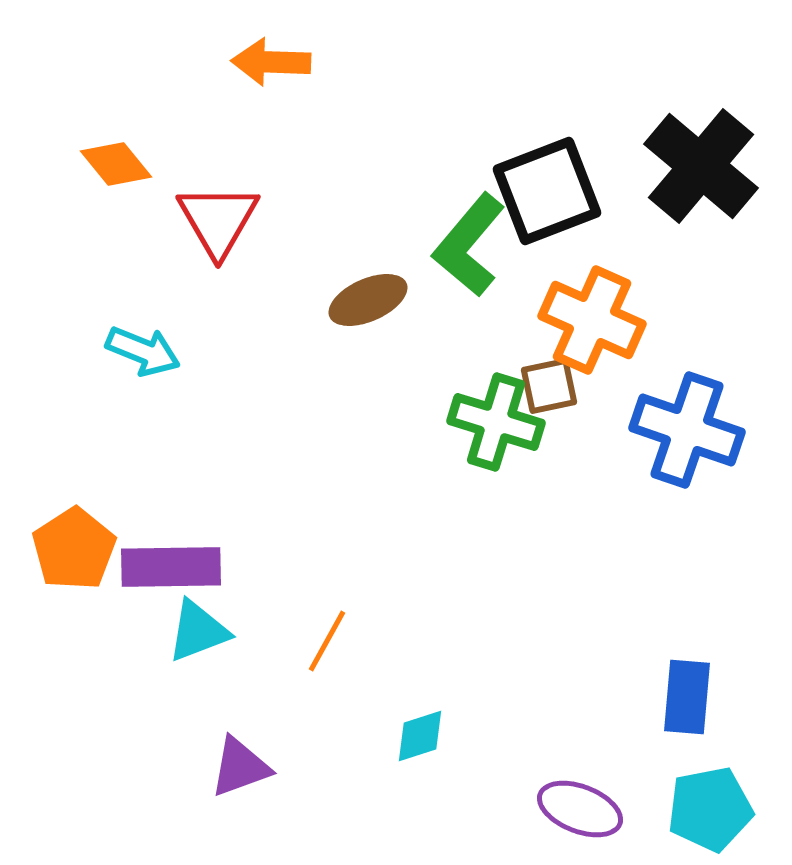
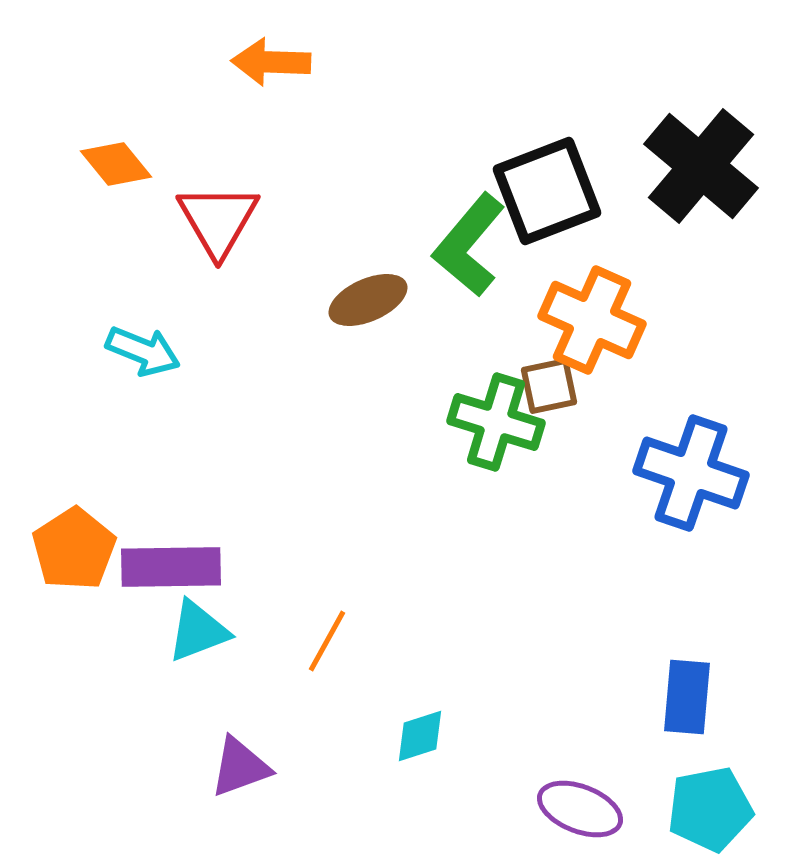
blue cross: moved 4 px right, 43 px down
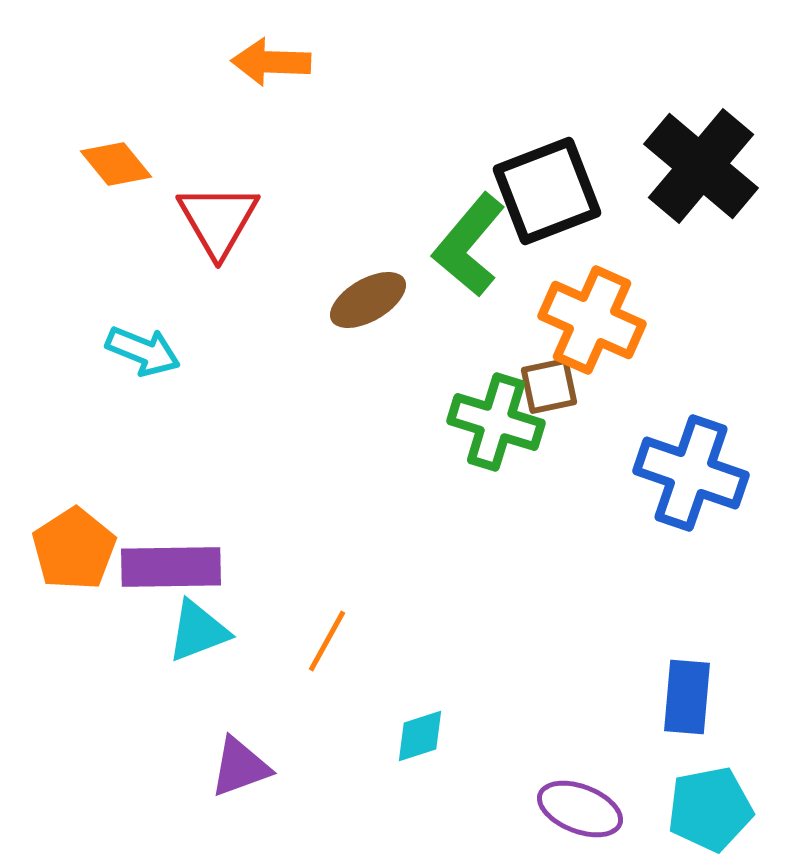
brown ellipse: rotated 6 degrees counterclockwise
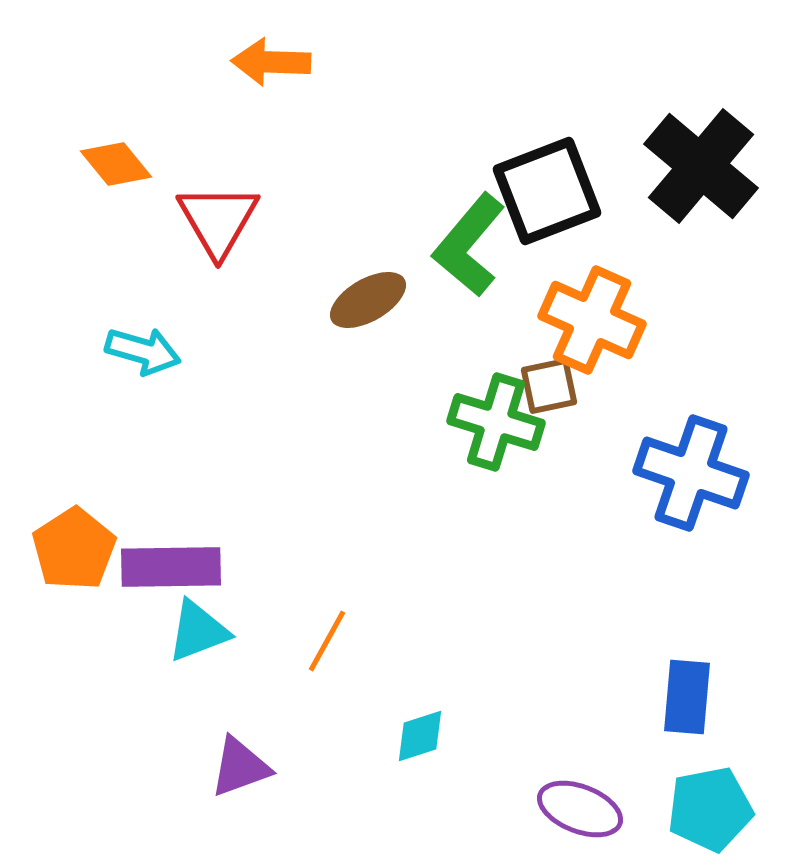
cyan arrow: rotated 6 degrees counterclockwise
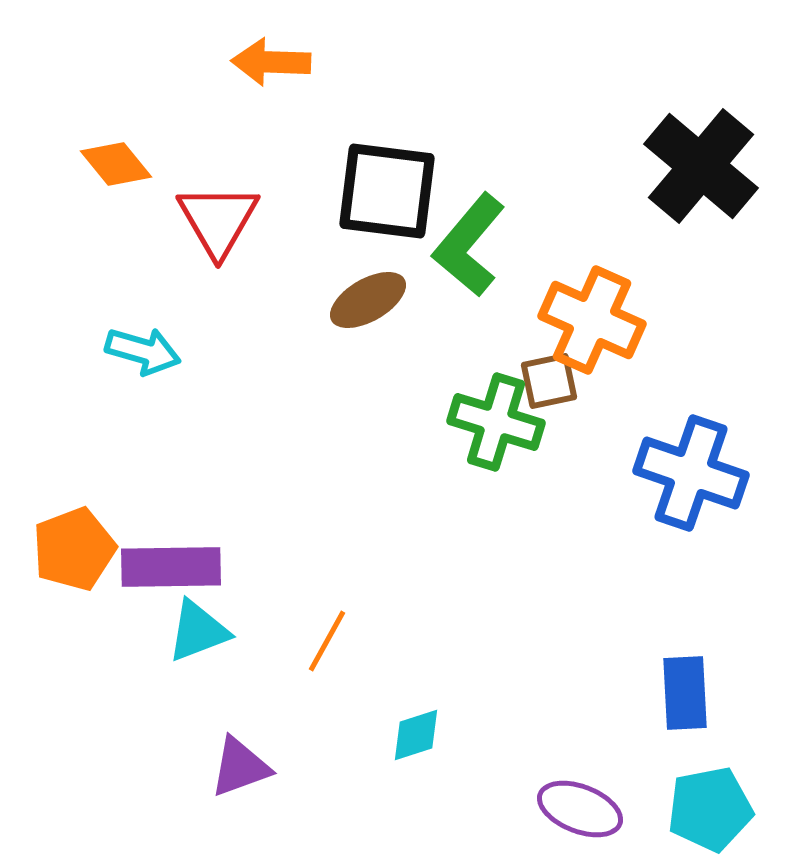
black square: moved 160 px left; rotated 28 degrees clockwise
brown square: moved 5 px up
orange pentagon: rotated 12 degrees clockwise
blue rectangle: moved 2 px left, 4 px up; rotated 8 degrees counterclockwise
cyan diamond: moved 4 px left, 1 px up
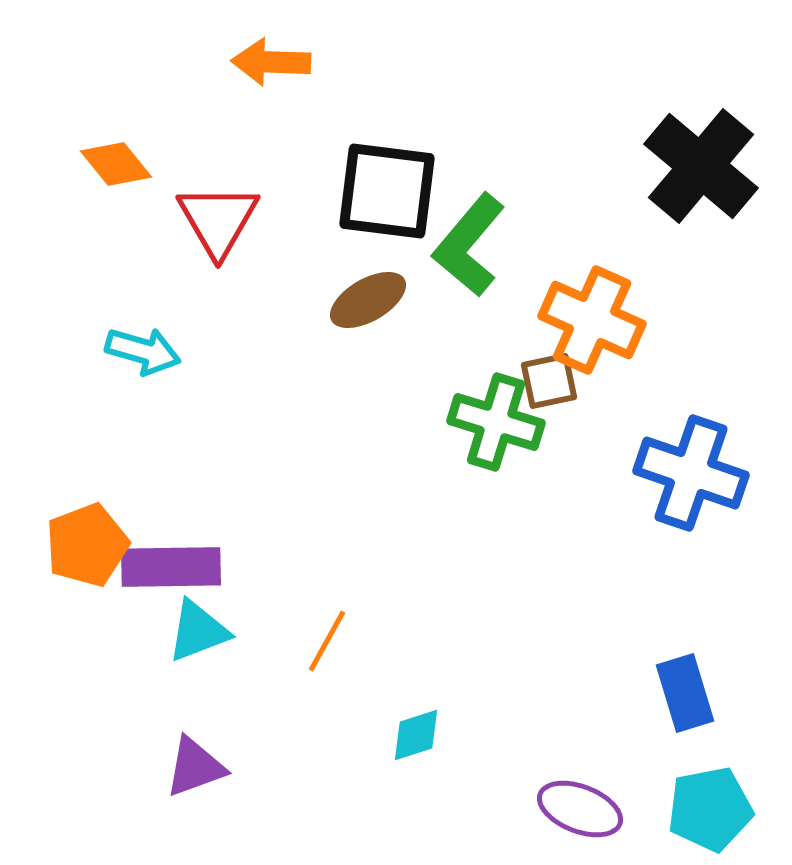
orange pentagon: moved 13 px right, 4 px up
blue rectangle: rotated 14 degrees counterclockwise
purple triangle: moved 45 px left
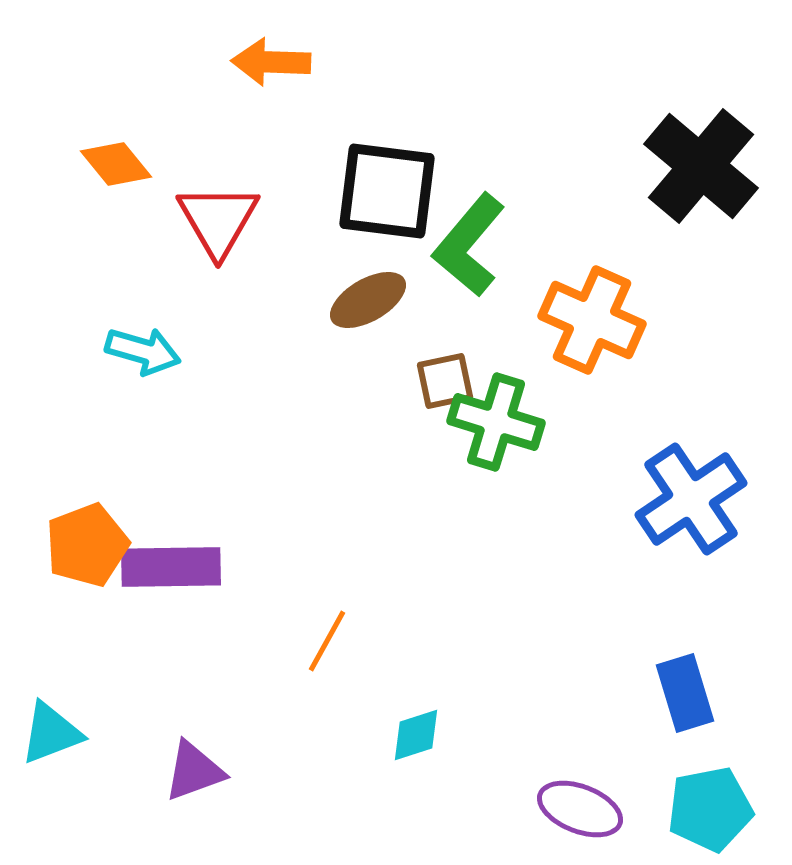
brown square: moved 104 px left
blue cross: moved 26 px down; rotated 37 degrees clockwise
cyan triangle: moved 147 px left, 102 px down
purple triangle: moved 1 px left, 4 px down
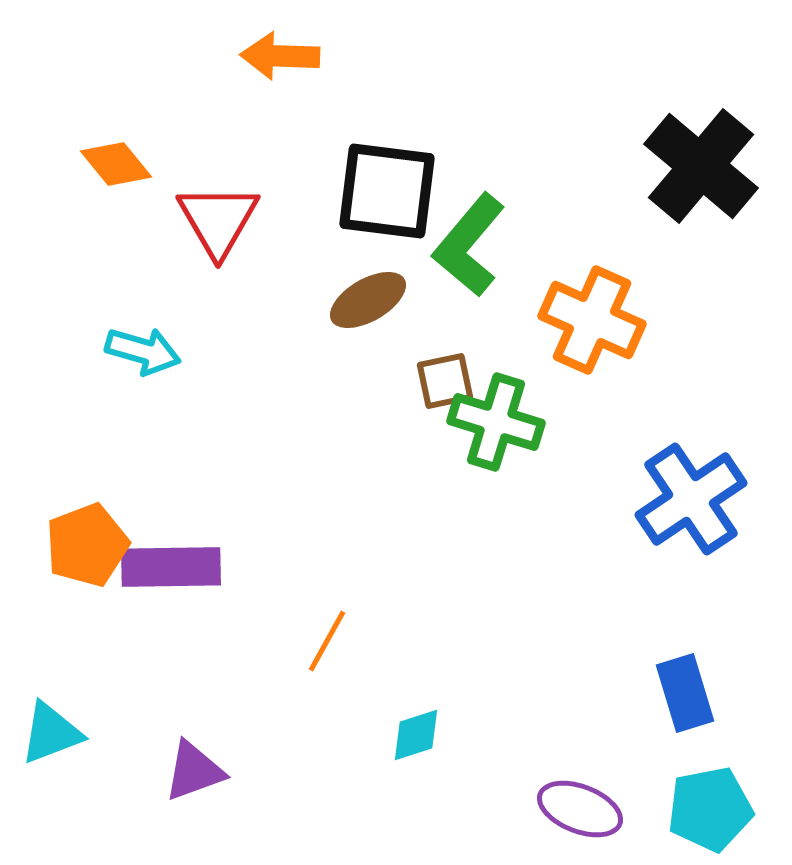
orange arrow: moved 9 px right, 6 px up
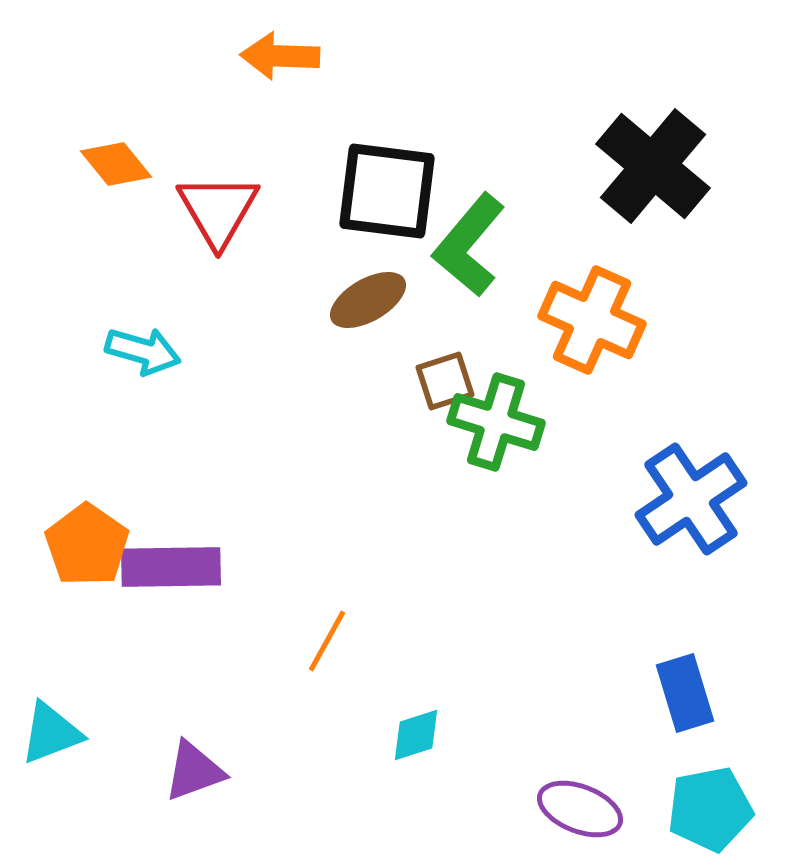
black cross: moved 48 px left
red triangle: moved 10 px up
brown square: rotated 6 degrees counterclockwise
orange pentagon: rotated 16 degrees counterclockwise
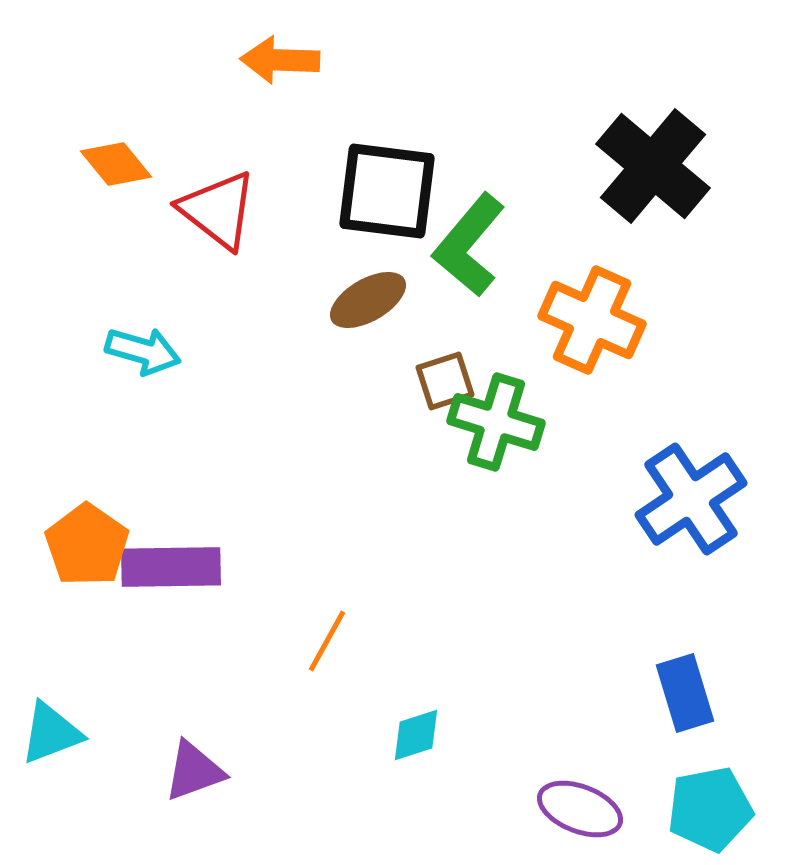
orange arrow: moved 4 px down
red triangle: rotated 22 degrees counterclockwise
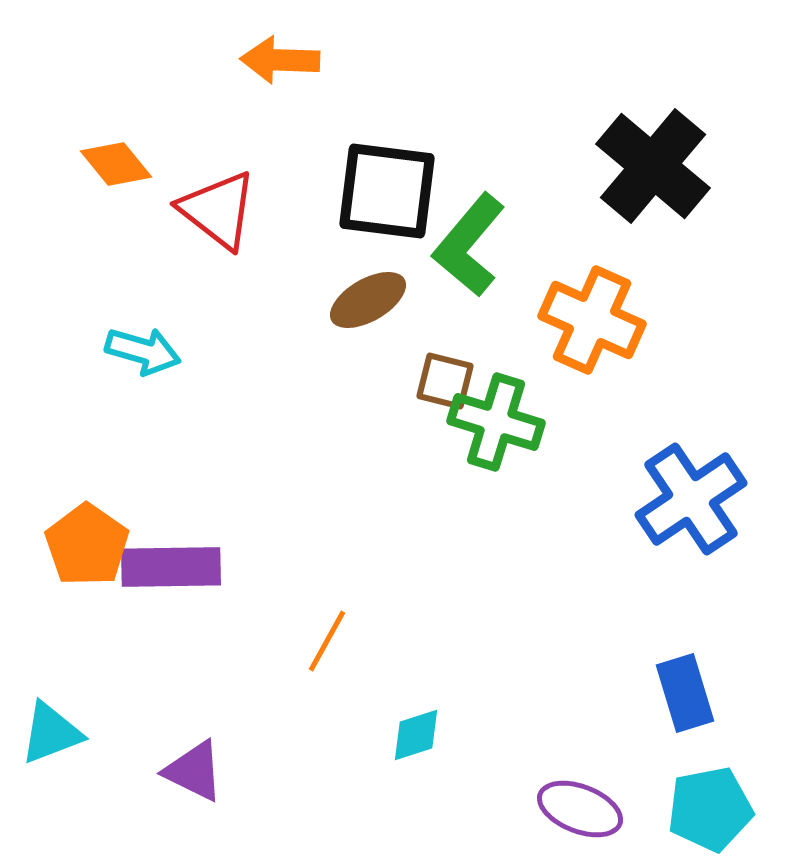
brown square: rotated 32 degrees clockwise
purple triangle: rotated 46 degrees clockwise
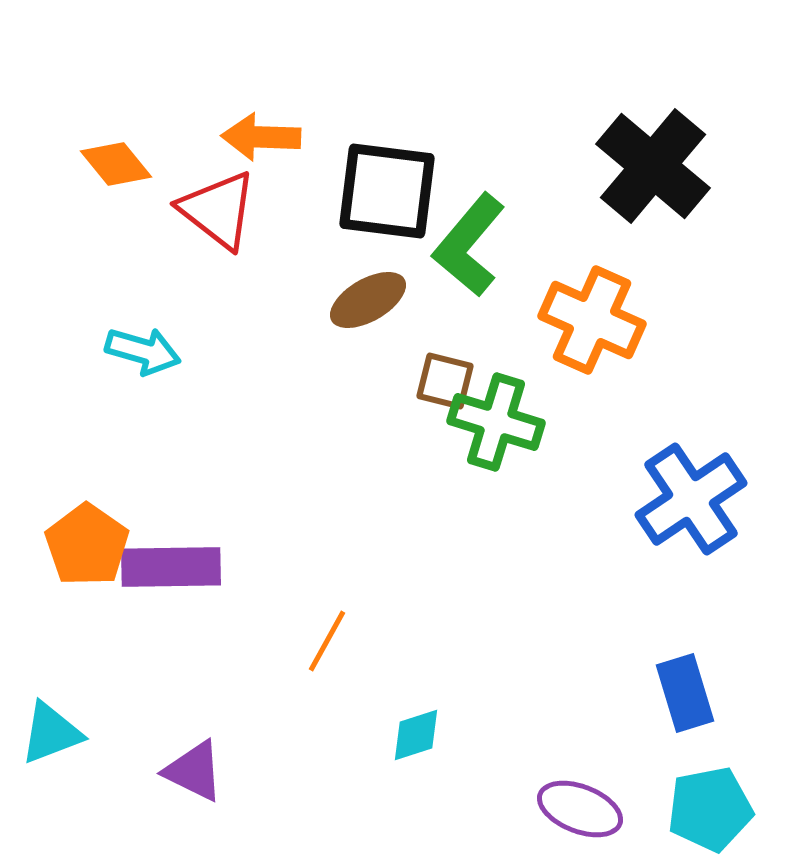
orange arrow: moved 19 px left, 77 px down
